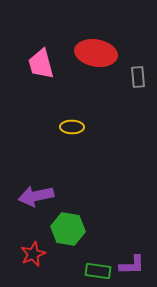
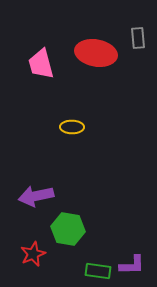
gray rectangle: moved 39 px up
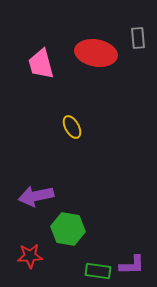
yellow ellipse: rotated 60 degrees clockwise
red star: moved 3 px left, 2 px down; rotated 20 degrees clockwise
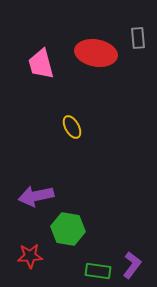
purple L-shape: rotated 52 degrees counterclockwise
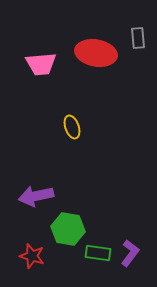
pink trapezoid: rotated 80 degrees counterclockwise
yellow ellipse: rotated 10 degrees clockwise
red star: moved 2 px right; rotated 20 degrees clockwise
purple L-shape: moved 2 px left, 12 px up
green rectangle: moved 18 px up
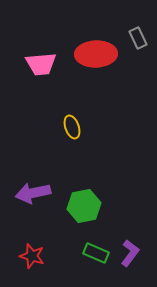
gray rectangle: rotated 20 degrees counterclockwise
red ellipse: moved 1 px down; rotated 12 degrees counterclockwise
purple arrow: moved 3 px left, 3 px up
green hexagon: moved 16 px right, 23 px up; rotated 20 degrees counterclockwise
green rectangle: moved 2 px left; rotated 15 degrees clockwise
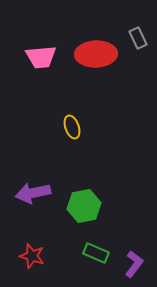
pink trapezoid: moved 7 px up
purple L-shape: moved 4 px right, 11 px down
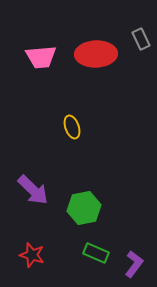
gray rectangle: moved 3 px right, 1 px down
purple arrow: moved 3 px up; rotated 124 degrees counterclockwise
green hexagon: moved 2 px down
red star: moved 1 px up
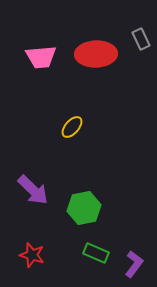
yellow ellipse: rotated 60 degrees clockwise
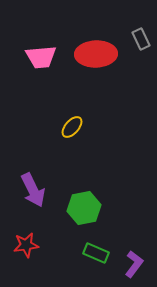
purple arrow: rotated 20 degrees clockwise
red star: moved 6 px left, 10 px up; rotated 25 degrees counterclockwise
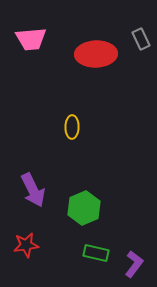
pink trapezoid: moved 10 px left, 18 px up
yellow ellipse: rotated 40 degrees counterclockwise
green hexagon: rotated 12 degrees counterclockwise
green rectangle: rotated 10 degrees counterclockwise
